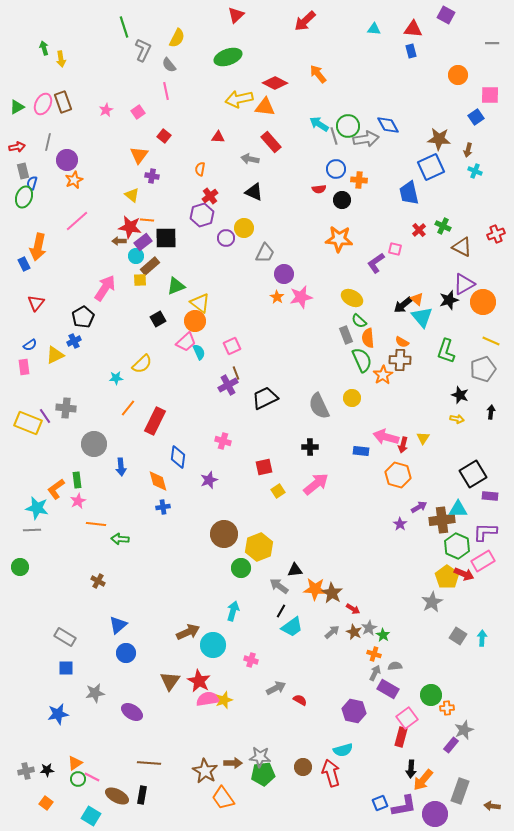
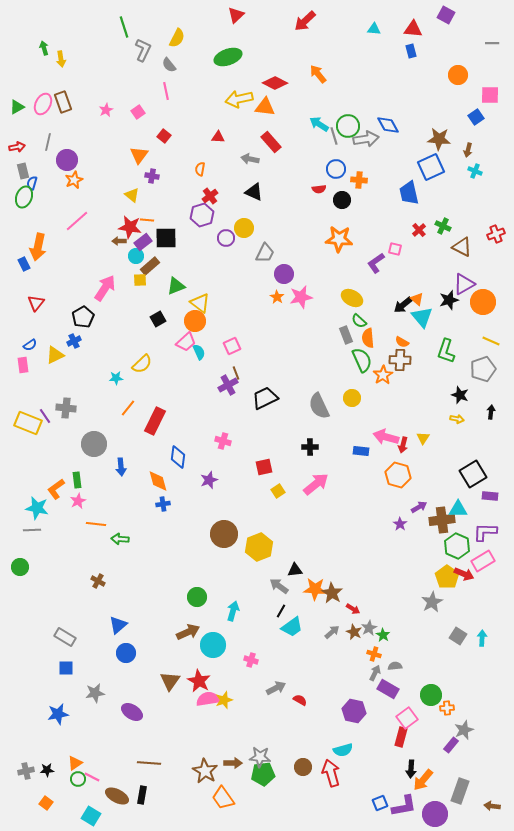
pink rectangle at (24, 367): moved 1 px left, 2 px up
blue cross at (163, 507): moved 3 px up
green circle at (241, 568): moved 44 px left, 29 px down
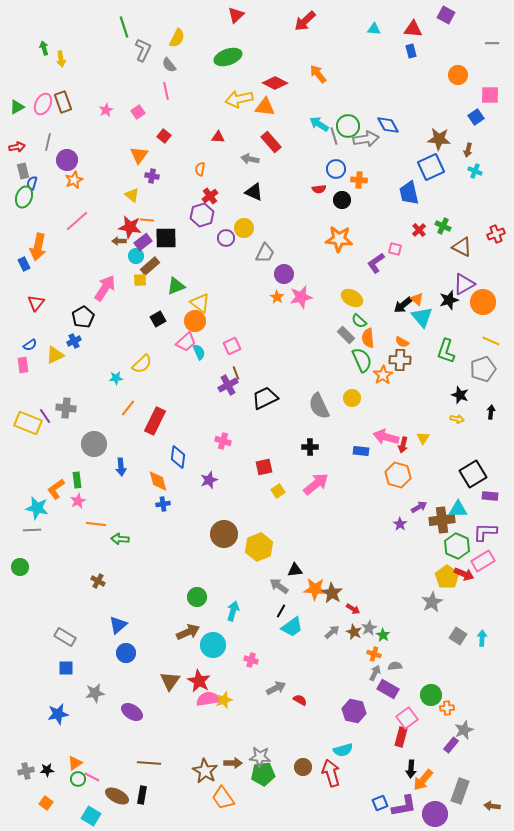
gray rectangle at (346, 335): rotated 24 degrees counterclockwise
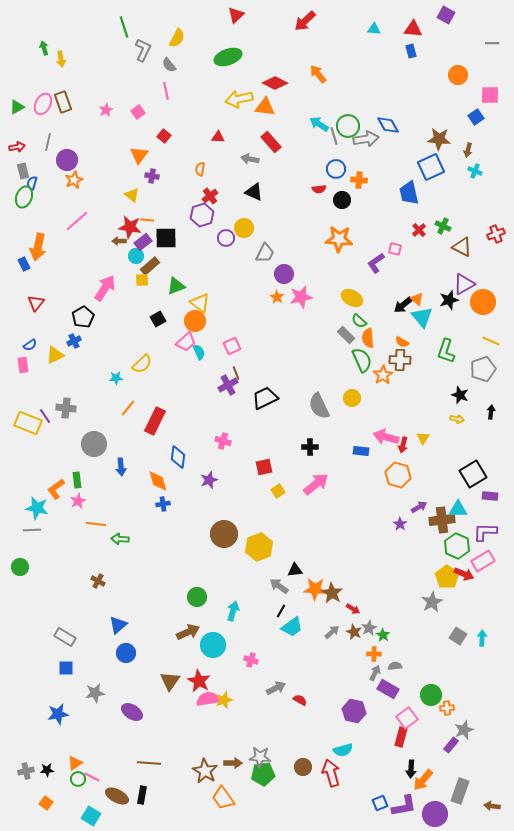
yellow square at (140, 280): moved 2 px right
orange cross at (374, 654): rotated 16 degrees counterclockwise
